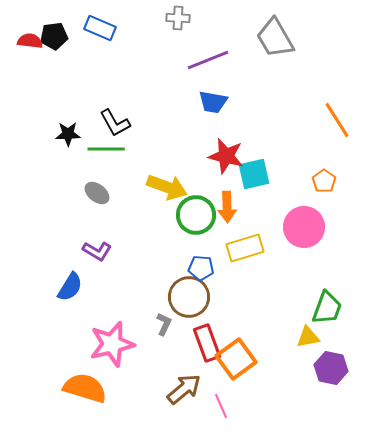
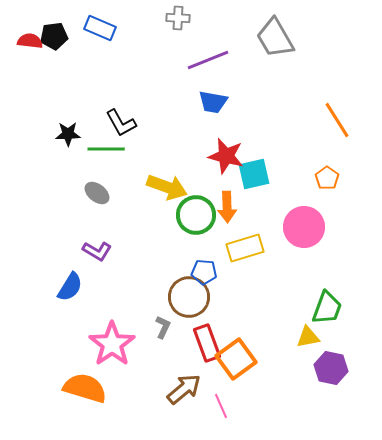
black L-shape: moved 6 px right
orange pentagon: moved 3 px right, 3 px up
blue pentagon: moved 3 px right, 4 px down
gray L-shape: moved 1 px left, 3 px down
pink star: rotated 21 degrees counterclockwise
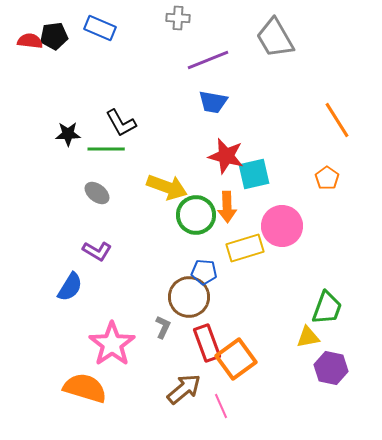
pink circle: moved 22 px left, 1 px up
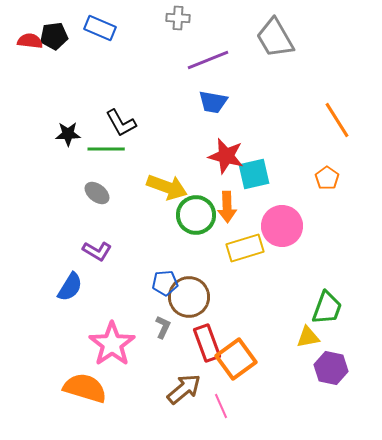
blue pentagon: moved 39 px left, 11 px down; rotated 10 degrees counterclockwise
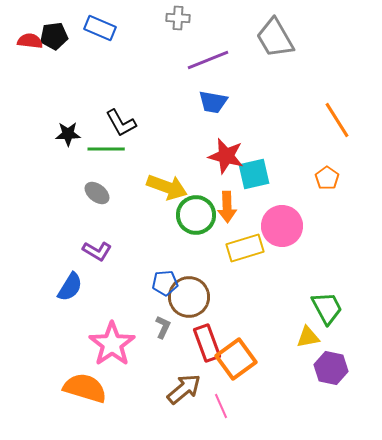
green trapezoid: rotated 48 degrees counterclockwise
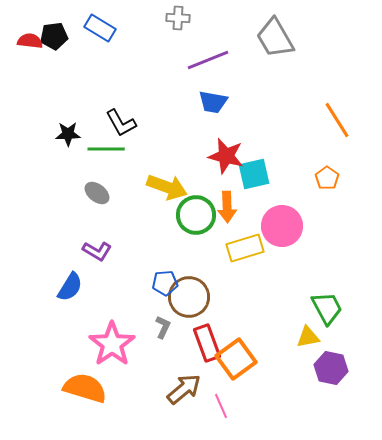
blue rectangle: rotated 8 degrees clockwise
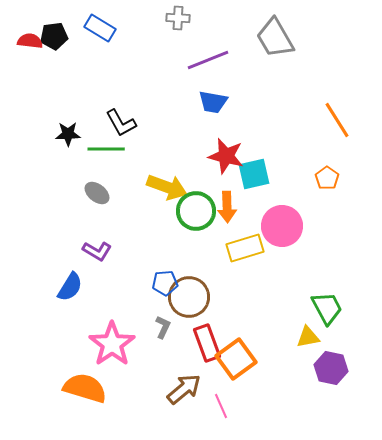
green circle: moved 4 px up
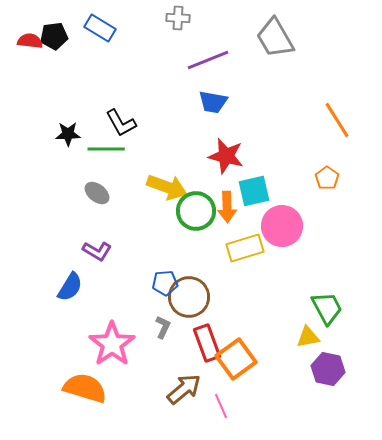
cyan square: moved 17 px down
purple hexagon: moved 3 px left, 1 px down
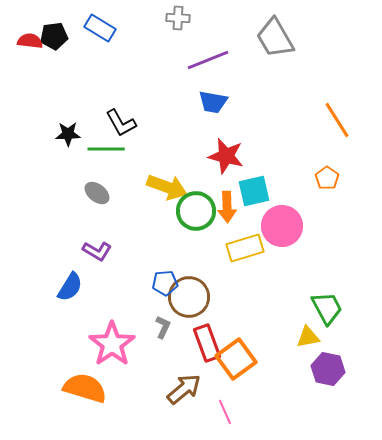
pink line: moved 4 px right, 6 px down
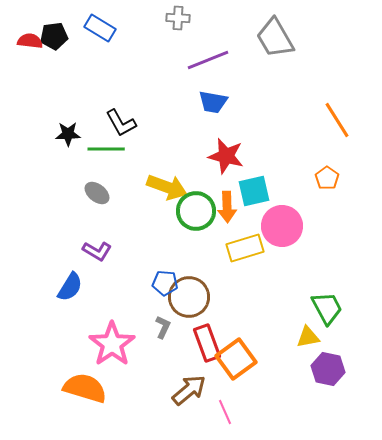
blue pentagon: rotated 10 degrees clockwise
brown arrow: moved 5 px right, 1 px down
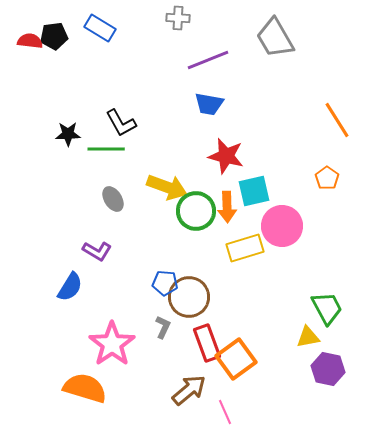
blue trapezoid: moved 4 px left, 2 px down
gray ellipse: moved 16 px right, 6 px down; rotated 20 degrees clockwise
